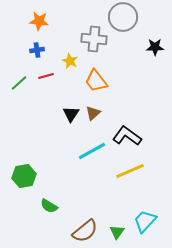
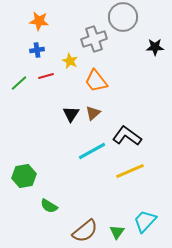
gray cross: rotated 25 degrees counterclockwise
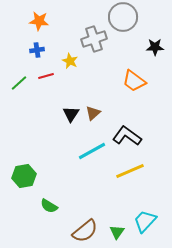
orange trapezoid: moved 38 px right; rotated 15 degrees counterclockwise
